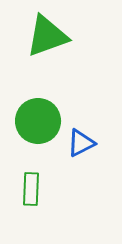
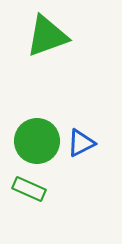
green circle: moved 1 px left, 20 px down
green rectangle: moved 2 px left; rotated 68 degrees counterclockwise
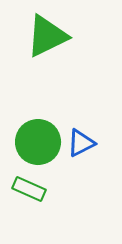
green triangle: rotated 6 degrees counterclockwise
green circle: moved 1 px right, 1 px down
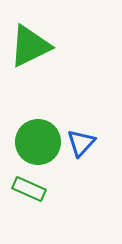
green triangle: moved 17 px left, 10 px down
blue triangle: rotated 20 degrees counterclockwise
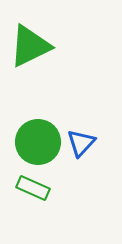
green rectangle: moved 4 px right, 1 px up
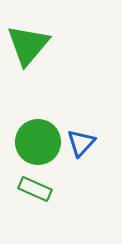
green triangle: moved 2 px left, 1 px up; rotated 24 degrees counterclockwise
green rectangle: moved 2 px right, 1 px down
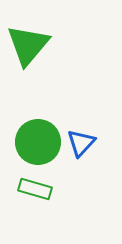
green rectangle: rotated 8 degrees counterclockwise
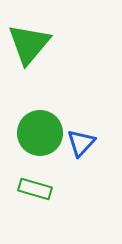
green triangle: moved 1 px right, 1 px up
green circle: moved 2 px right, 9 px up
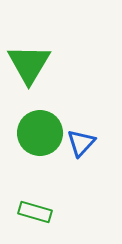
green triangle: moved 20 px down; rotated 9 degrees counterclockwise
green rectangle: moved 23 px down
